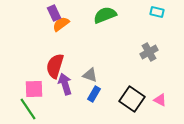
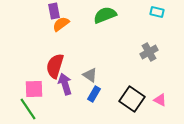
purple rectangle: moved 2 px up; rotated 14 degrees clockwise
gray triangle: rotated 14 degrees clockwise
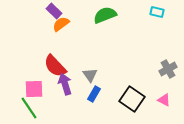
purple rectangle: rotated 35 degrees counterclockwise
gray cross: moved 19 px right, 17 px down
red semicircle: rotated 60 degrees counterclockwise
gray triangle: rotated 21 degrees clockwise
pink triangle: moved 4 px right
green line: moved 1 px right, 1 px up
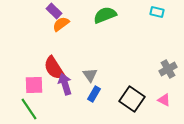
red semicircle: moved 1 px left, 2 px down; rotated 10 degrees clockwise
pink square: moved 4 px up
green line: moved 1 px down
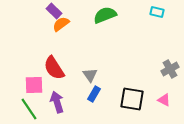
gray cross: moved 2 px right
purple arrow: moved 8 px left, 18 px down
black square: rotated 25 degrees counterclockwise
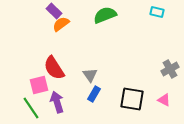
pink square: moved 5 px right; rotated 12 degrees counterclockwise
green line: moved 2 px right, 1 px up
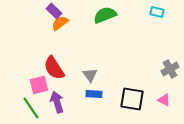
orange semicircle: moved 1 px left, 1 px up
blue rectangle: rotated 63 degrees clockwise
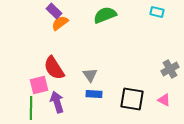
green line: rotated 35 degrees clockwise
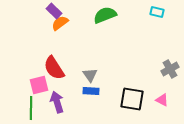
blue rectangle: moved 3 px left, 3 px up
pink triangle: moved 2 px left
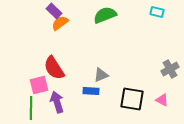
gray triangle: moved 11 px right; rotated 42 degrees clockwise
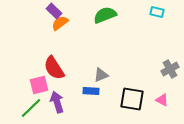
green line: rotated 45 degrees clockwise
